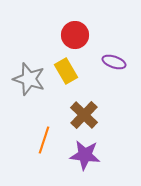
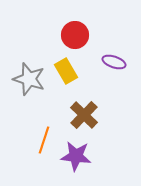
purple star: moved 9 px left, 1 px down
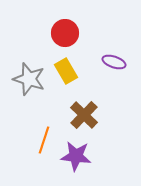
red circle: moved 10 px left, 2 px up
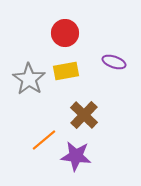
yellow rectangle: rotated 70 degrees counterclockwise
gray star: rotated 16 degrees clockwise
orange line: rotated 32 degrees clockwise
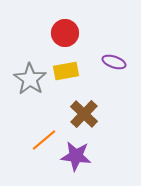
gray star: moved 1 px right
brown cross: moved 1 px up
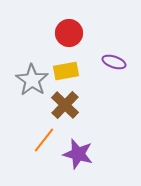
red circle: moved 4 px right
gray star: moved 2 px right, 1 px down
brown cross: moved 19 px left, 9 px up
orange line: rotated 12 degrees counterclockwise
purple star: moved 2 px right, 2 px up; rotated 8 degrees clockwise
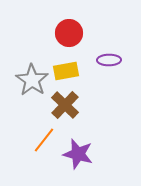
purple ellipse: moved 5 px left, 2 px up; rotated 20 degrees counterclockwise
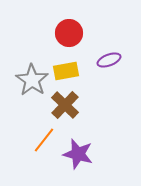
purple ellipse: rotated 20 degrees counterclockwise
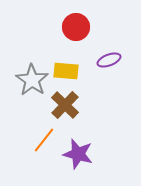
red circle: moved 7 px right, 6 px up
yellow rectangle: rotated 15 degrees clockwise
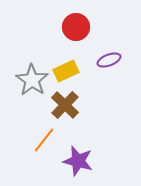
yellow rectangle: rotated 30 degrees counterclockwise
purple star: moved 7 px down
